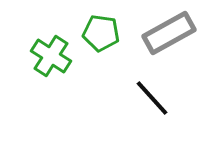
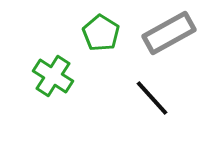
green pentagon: rotated 24 degrees clockwise
green cross: moved 2 px right, 20 px down
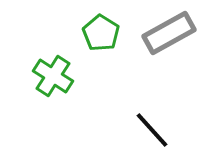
black line: moved 32 px down
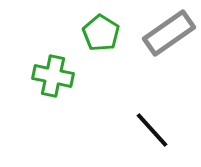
gray rectangle: rotated 6 degrees counterclockwise
green cross: rotated 21 degrees counterclockwise
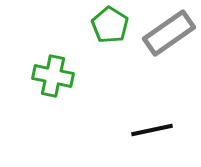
green pentagon: moved 9 px right, 8 px up
black line: rotated 60 degrees counterclockwise
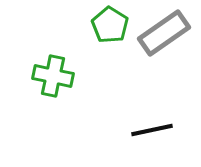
gray rectangle: moved 5 px left
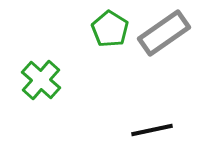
green pentagon: moved 4 px down
green cross: moved 12 px left, 4 px down; rotated 30 degrees clockwise
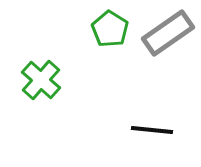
gray rectangle: moved 4 px right
black line: rotated 18 degrees clockwise
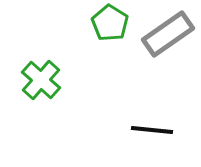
green pentagon: moved 6 px up
gray rectangle: moved 1 px down
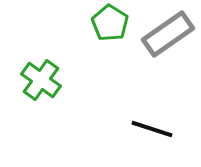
green cross: rotated 6 degrees counterclockwise
black line: moved 1 px up; rotated 12 degrees clockwise
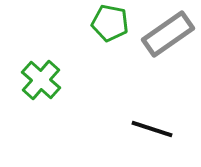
green pentagon: rotated 21 degrees counterclockwise
green cross: rotated 6 degrees clockwise
